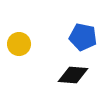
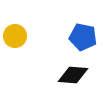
yellow circle: moved 4 px left, 8 px up
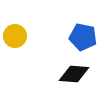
black diamond: moved 1 px right, 1 px up
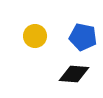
yellow circle: moved 20 px right
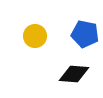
blue pentagon: moved 2 px right, 3 px up
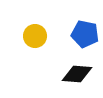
black diamond: moved 3 px right
